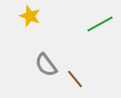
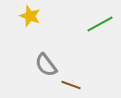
brown line: moved 4 px left, 6 px down; rotated 30 degrees counterclockwise
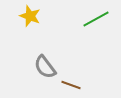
green line: moved 4 px left, 5 px up
gray semicircle: moved 1 px left, 2 px down
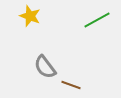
green line: moved 1 px right, 1 px down
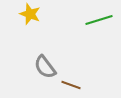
yellow star: moved 2 px up
green line: moved 2 px right; rotated 12 degrees clockwise
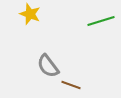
green line: moved 2 px right, 1 px down
gray semicircle: moved 3 px right, 1 px up
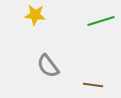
yellow star: moved 5 px right, 1 px down; rotated 15 degrees counterclockwise
brown line: moved 22 px right; rotated 12 degrees counterclockwise
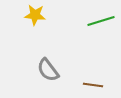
gray semicircle: moved 4 px down
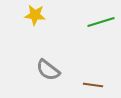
green line: moved 1 px down
gray semicircle: rotated 15 degrees counterclockwise
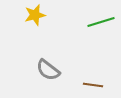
yellow star: rotated 20 degrees counterclockwise
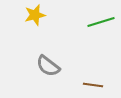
gray semicircle: moved 4 px up
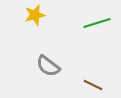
green line: moved 4 px left, 1 px down
brown line: rotated 18 degrees clockwise
